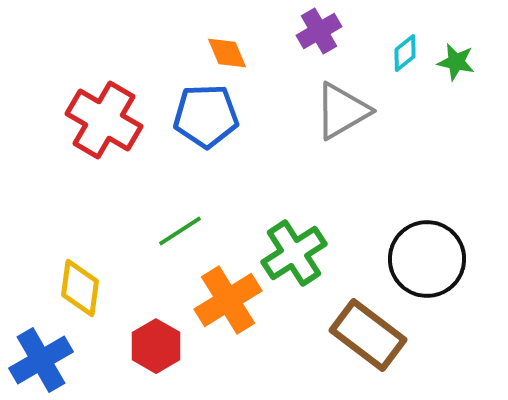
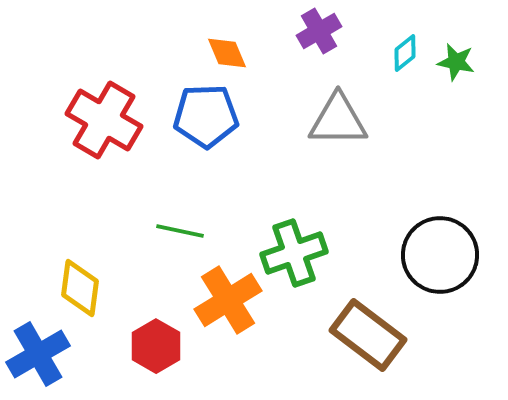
gray triangle: moved 4 px left, 9 px down; rotated 30 degrees clockwise
green line: rotated 45 degrees clockwise
green cross: rotated 14 degrees clockwise
black circle: moved 13 px right, 4 px up
blue cross: moved 3 px left, 6 px up
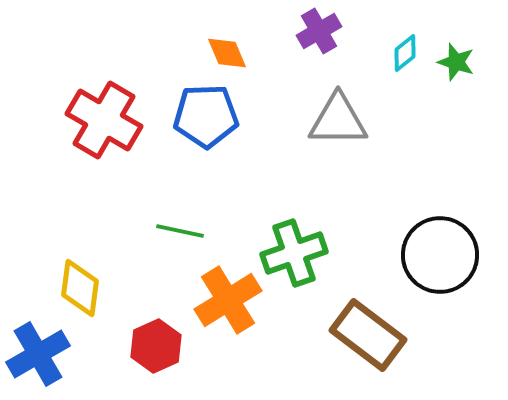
green star: rotated 6 degrees clockwise
red hexagon: rotated 6 degrees clockwise
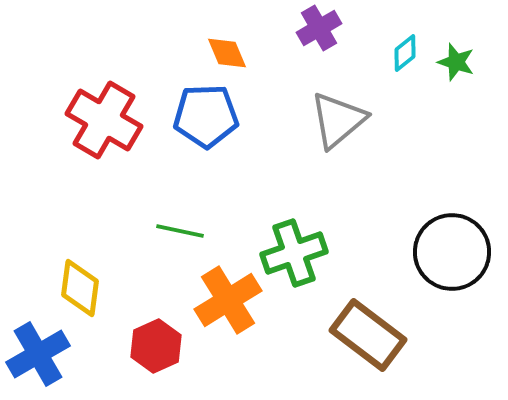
purple cross: moved 3 px up
gray triangle: rotated 40 degrees counterclockwise
black circle: moved 12 px right, 3 px up
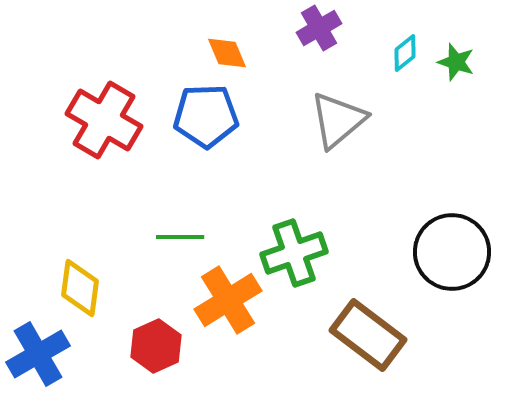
green line: moved 6 px down; rotated 12 degrees counterclockwise
